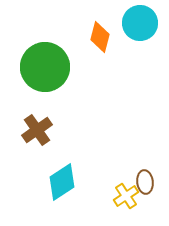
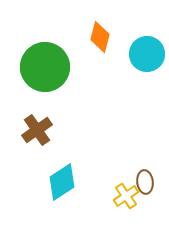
cyan circle: moved 7 px right, 31 px down
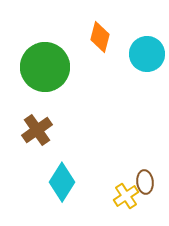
cyan diamond: rotated 24 degrees counterclockwise
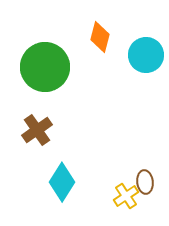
cyan circle: moved 1 px left, 1 px down
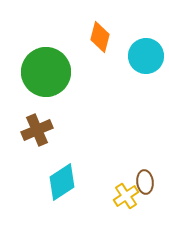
cyan circle: moved 1 px down
green circle: moved 1 px right, 5 px down
brown cross: rotated 12 degrees clockwise
cyan diamond: rotated 24 degrees clockwise
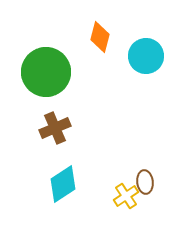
brown cross: moved 18 px right, 2 px up
cyan diamond: moved 1 px right, 2 px down
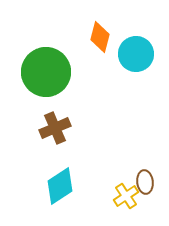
cyan circle: moved 10 px left, 2 px up
cyan diamond: moved 3 px left, 2 px down
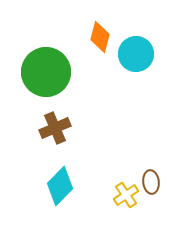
brown ellipse: moved 6 px right
cyan diamond: rotated 12 degrees counterclockwise
yellow cross: moved 1 px up
